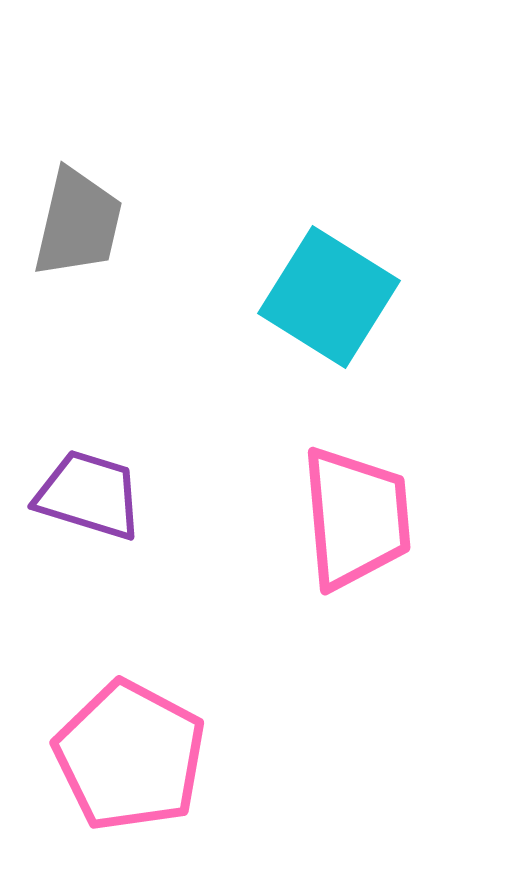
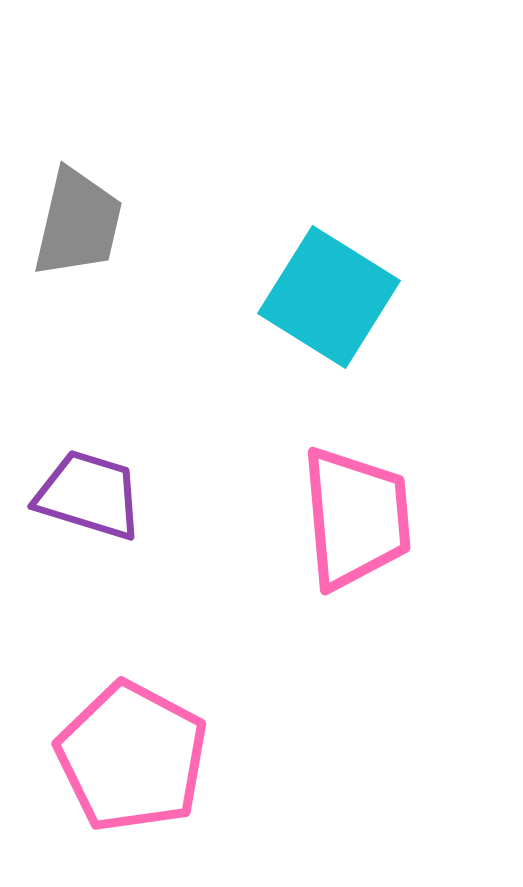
pink pentagon: moved 2 px right, 1 px down
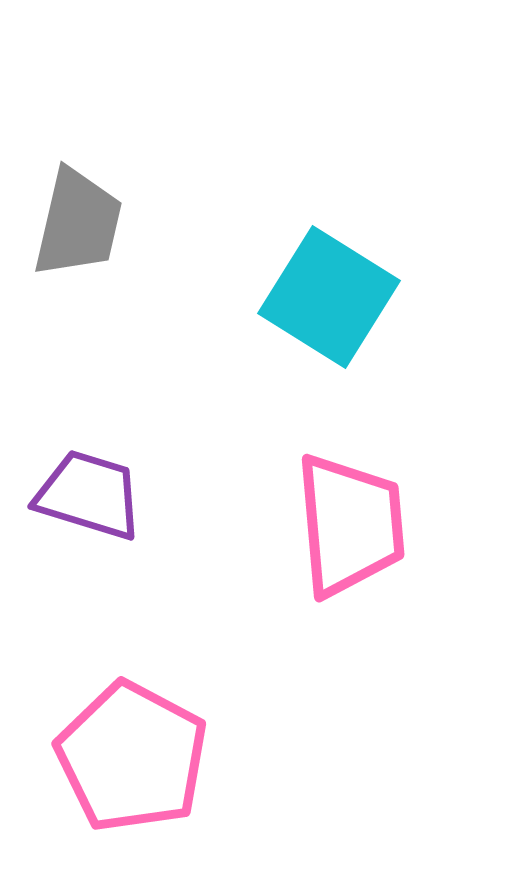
pink trapezoid: moved 6 px left, 7 px down
